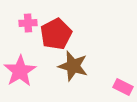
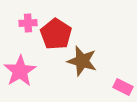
red pentagon: rotated 12 degrees counterclockwise
brown star: moved 9 px right, 5 px up
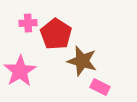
pink rectangle: moved 23 px left
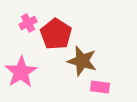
pink cross: rotated 24 degrees counterclockwise
pink star: moved 1 px right, 1 px down
pink rectangle: rotated 18 degrees counterclockwise
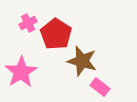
pink rectangle: rotated 30 degrees clockwise
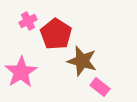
pink cross: moved 2 px up
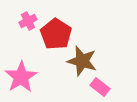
pink star: moved 5 px down
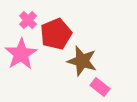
pink cross: moved 1 px up; rotated 18 degrees counterclockwise
red pentagon: rotated 16 degrees clockwise
pink star: moved 23 px up
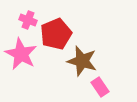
pink cross: rotated 24 degrees counterclockwise
pink star: rotated 12 degrees counterclockwise
pink rectangle: rotated 18 degrees clockwise
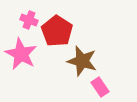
pink cross: moved 1 px right
red pentagon: moved 1 px right, 3 px up; rotated 16 degrees counterclockwise
